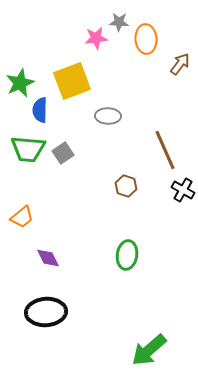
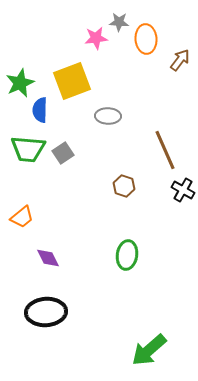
brown arrow: moved 4 px up
brown hexagon: moved 2 px left
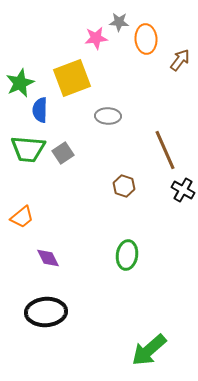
yellow square: moved 3 px up
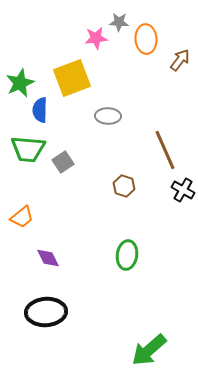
gray square: moved 9 px down
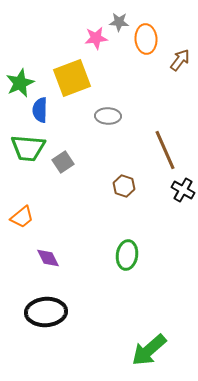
green trapezoid: moved 1 px up
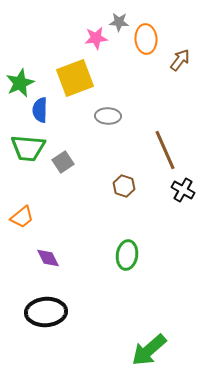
yellow square: moved 3 px right
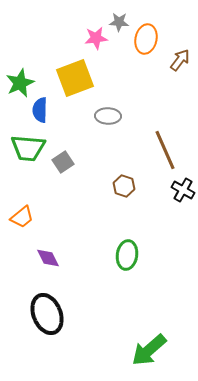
orange ellipse: rotated 16 degrees clockwise
black ellipse: moved 1 px right, 2 px down; rotated 72 degrees clockwise
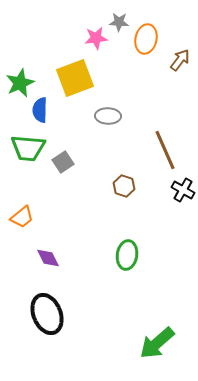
green arrow: moved 8 px right, 7 px up
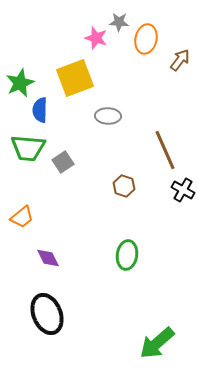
pink star: rotated 25 degrees clockwise
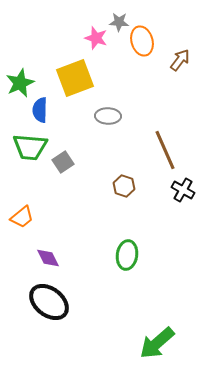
orange ellipse: moved 4 px left, 2 px down; rotated 28 degrees counterclockwise
green trapezoid: moved 2 px right, 1 px up
black ellipse: moved 2 px right, 12 px up; rotated 30 degrees counterclockwise
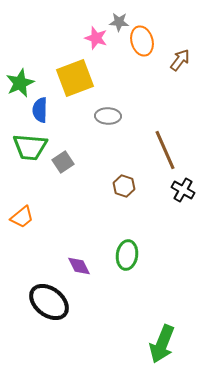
purple diamond: moved 31 px right, 8 px down
green arrow: moved 5 px right, 1 px down; rotated 27 degrees counterclockwise
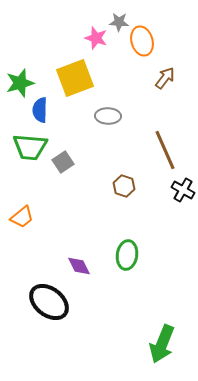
brown arrow: moved 15 px left, 18 px down
green star: rotated 8 degrees clockwise
